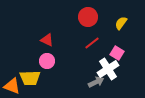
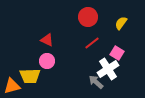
yellow trapezoid: moved 2 px up
gray arrow: rotated 112 degrees counterclockwise
orange triangle: rotated 36 degrees counterclockwise
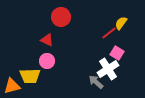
red circle: moved 27 px left
red line: moved 17 px right, 10 px up
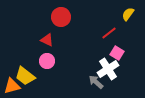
yellow semicircle: moved 7 px right, 9 px up
yellow trapezoid: moved 5 px left; rotated 40 degrees clockwise
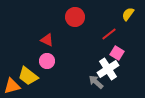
red circle: moved 14 px right
red line: moved 1 px down
yellow trapezoid: moved 3 px right
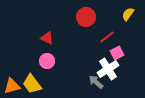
red circle: moved 11 px right
red line: moved 2 px left, 3 px down
red triangle: moved 2 px up
pink square: rotated 32 degrees clockwise
yellow trapezoid: moved 4 px right, 8 px down; rotated 15 degrees clockwise
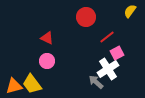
yellow semicircle: moved 2 px right, 3 px up
orange triangle: moved 2 px right
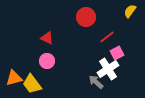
orange triangle: moved 8 px up
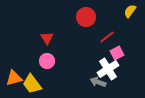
red triangle: rotated 32 degrees clockwise
gray arrow: moved 2 px right; rotated 21 degrees counterclockwise
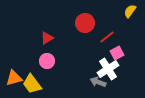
red circle: moved 1 px left, 6 px down
red triangle: rotated 32 degrees clockwise
